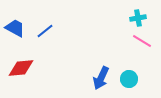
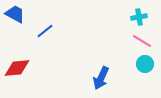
cyan cross: moved 1 px right, 1 px up
blue trapezoid: moved 14 px up
red diamond: moved 4 px left
cyan circle: moved 16 px right, 15 px up
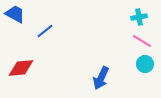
red diamond: moved 4 px right
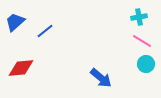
blue trapezoid: moved 8 px down; rotated 70 degrees counterclockwise
cyan circle: moved 1 px right
blue arrow: rotated 75 degrees counterclockwise
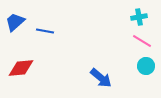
blue line: rotated 48 degrees clockwise
cyan circle: moved 2 px down
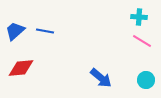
cyan cross: rotated 14 degrees clockwise
blue trapezoid: moved 9 px down
cyan circle: moved 14 px down
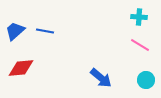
pink line: moved 2 px left, 4 px down
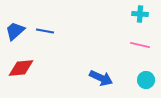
cyan cross: moved 1 px right, 3 px up
pink line: rotated 18 degrees counterclockwise
blue arrow: rotated 15 degrees counterclockwise
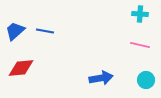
blue arrow: rotated 35 degrees counterclockwise
